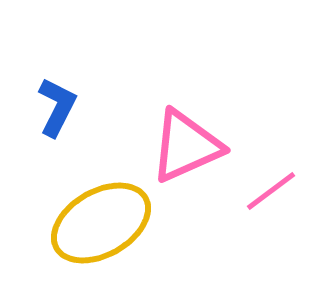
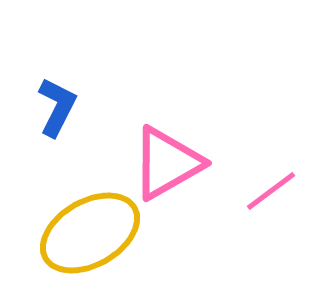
pink triangle: moved 19 px left, 17 px down; rotated 6 degrees counterclockwise
yellow ellipse: moved 11 px left, 10 px down
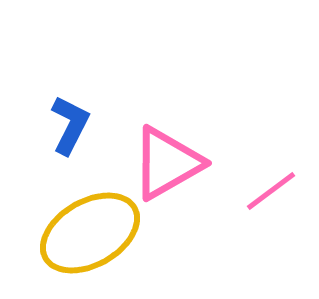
blue L-shape: moved 13 px right, 18 px down
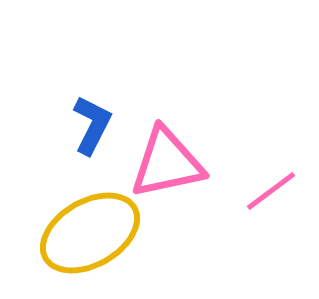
blue L-shape: moved 22 px right
pink triangle: rotated 18 degrees clockwise
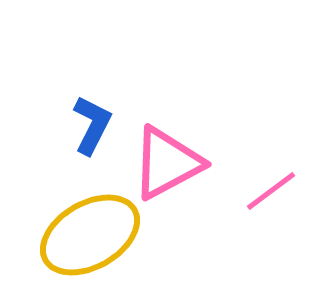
pink triangle: rotated 16 degrees counterclockwise
yellow ellipse: moved 2 px down
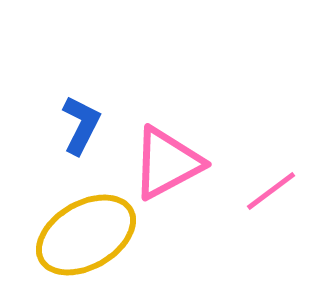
blue L-shape: moved 11 px left
yellow ellipse: moved 4 px left
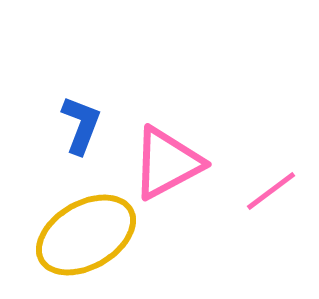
blue L-shape: rotated 6 degrees counterclockwise
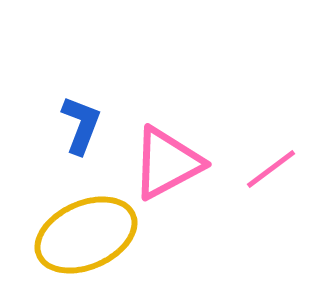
pink line: moved 22 px up
yellow ellipse: rotated 6 degrees clockwise
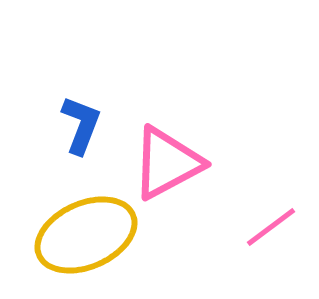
pink line: moved 58 px down
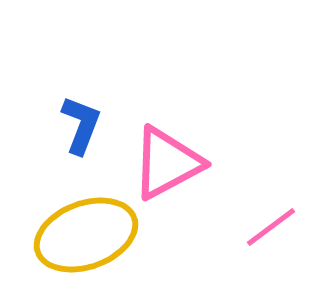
yellow ellipse: rotated 4 degrees clockwise
